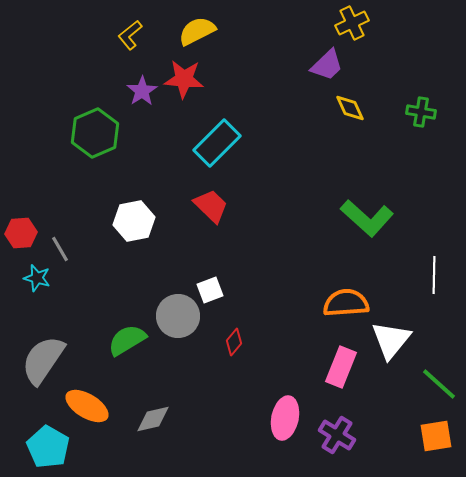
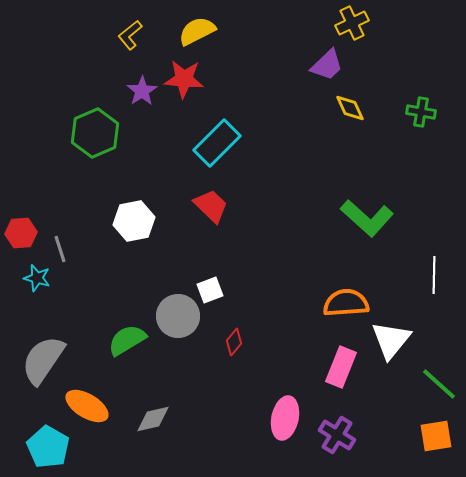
gray line: rotated 12 degrees clockwise
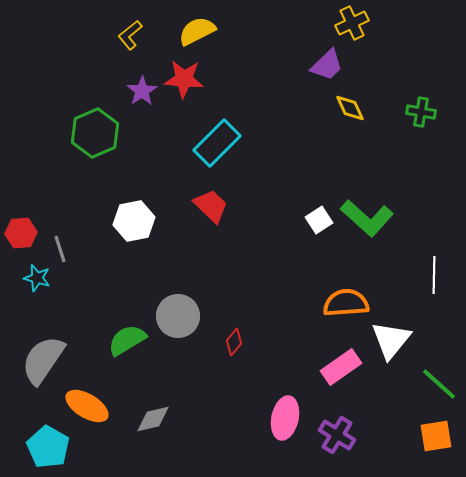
white square: moved 109 px right, 70 px up; rotated 12 degrees counterclockwise
pink rectangle: rotated 33 degrees clockwise
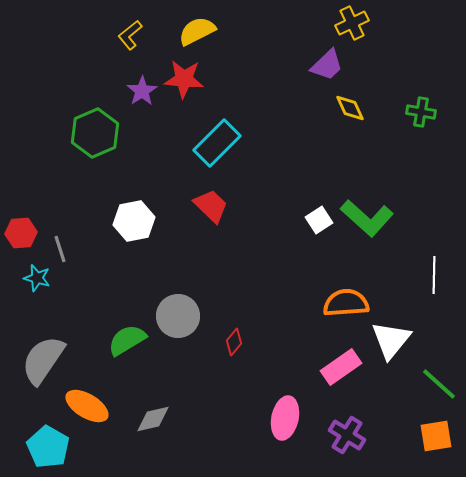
purple cross: moved 10 px right
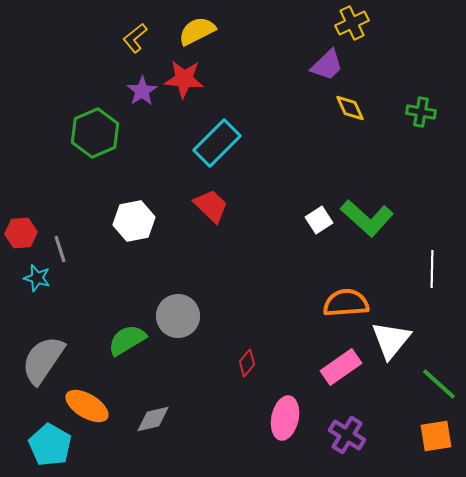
yellow L-shape: moved 5 px right, 3 px down
white line: moved 2 px left, 6 px up
red diamond: moved 13 px right, 21 px down
cyan pentagon: moved 2 px right, 2 px up
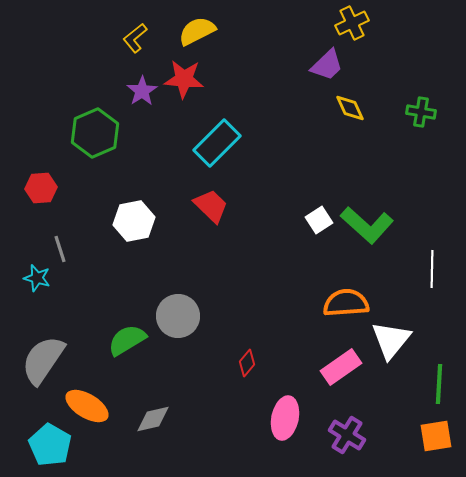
green L-shape: moved 7 px down
red hexagon: moved 20 px right, 45 px up
green line: rotated 51 degrees clockwise
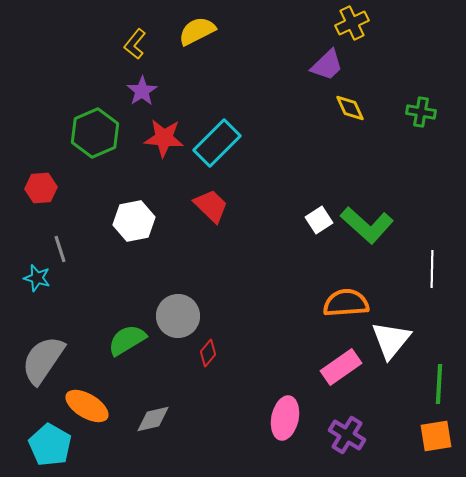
yellow L-shape: moved 6 px down; rotated 12 degrees counterclockwise
red star: moved 20 px left, 59 px down
red diamond: moved 39 px left, 10 px up
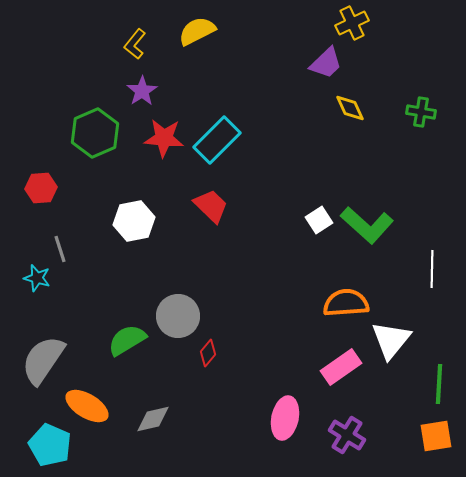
purple trapezoid: moved 1 px left, 2 px up
cyan rectangle: moved 3 px up
cyan pentagon: rotated 6 degrees counterclockwise
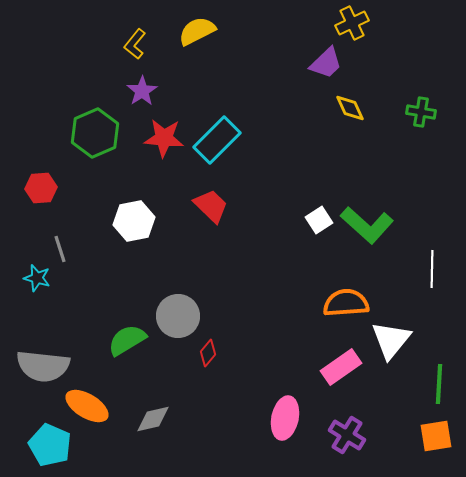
gray semicircle: moved 6 px down; rotated 118 degrees counterclockwise
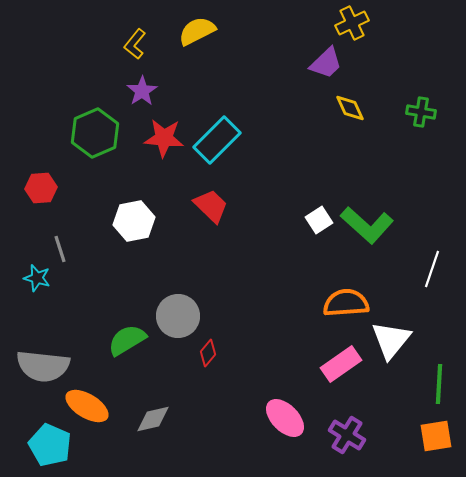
white line: rotated 18 degrees clockwise
pink rectangle: moved 3 px up
pink ellipse: rotated 57 degrees counterclockwise
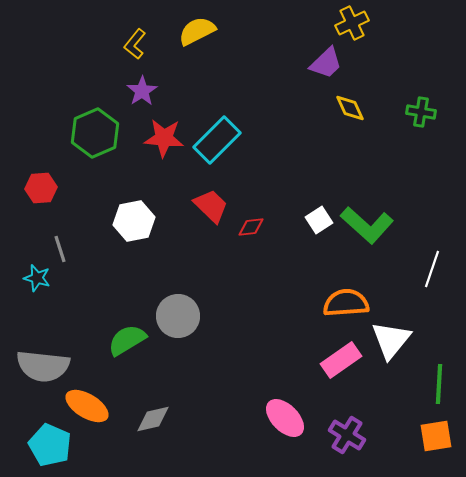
red diamond: moved 43 px right, 126 px up; rotated 44 degrees clockwise
pink rectangle: moved 4 px up
